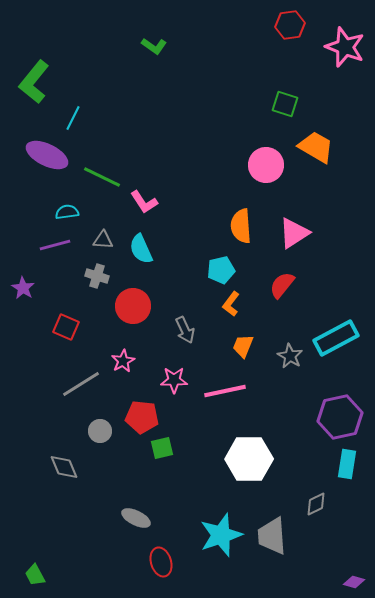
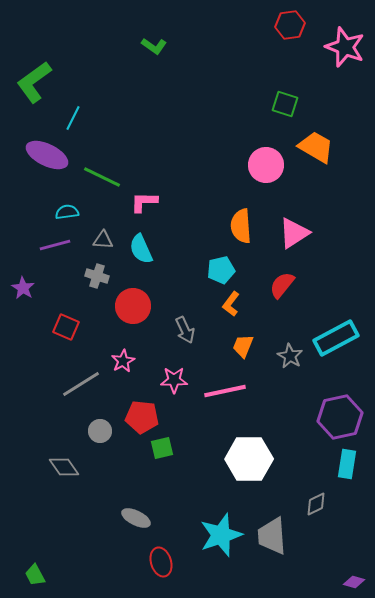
green L-shape at (34, 82): rotated 15 degrees clockwise
pink L-shape at (144, 202): rotated 124 degrees clockwise
gray diamond at (64, 467): rotated 12 degrees counterclockwise
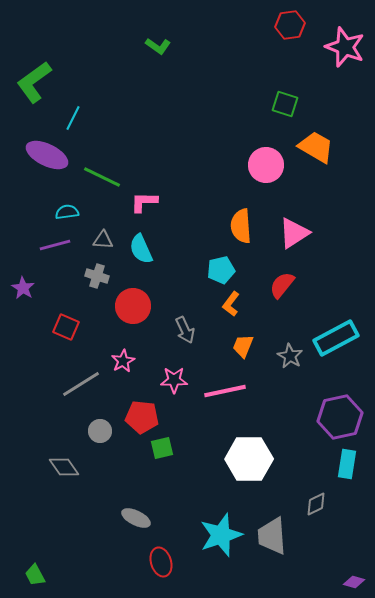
green L-shape at (154, 46): moved 4 px right
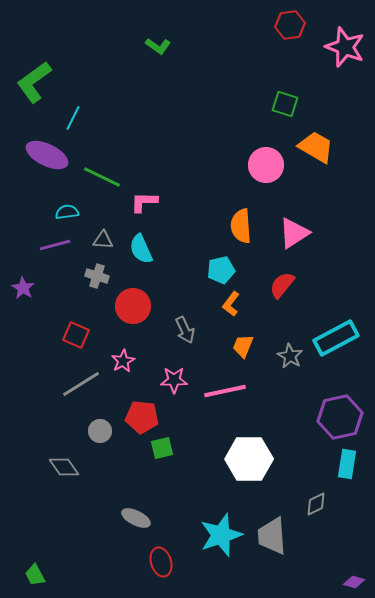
red square at (66, 327): moved 10 px right, 8 px down
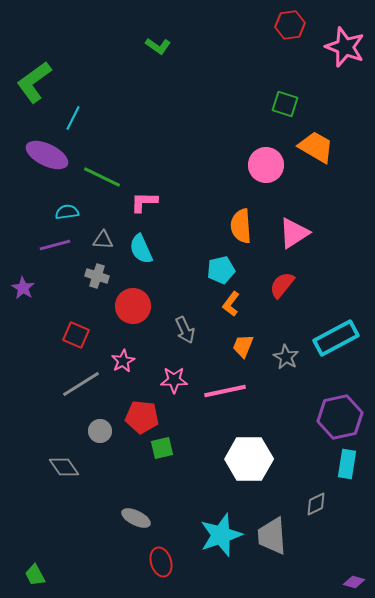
gray star at (290, 356): moved 4 px left, 1 px down
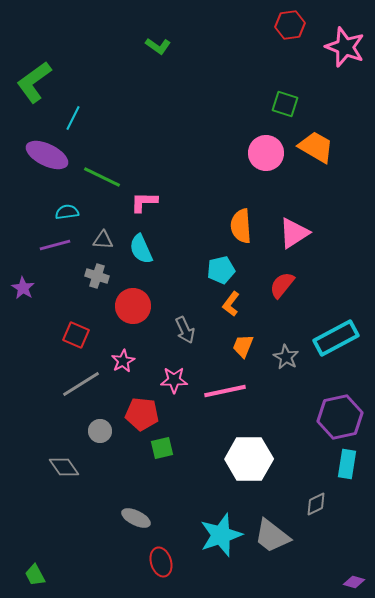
pink circle at (266, 165): moved 12 px up
red pentagon at (142, 417): moved 3 px up
gray trapezoid at (272, 536): rotated 48 degrees counterclockwise
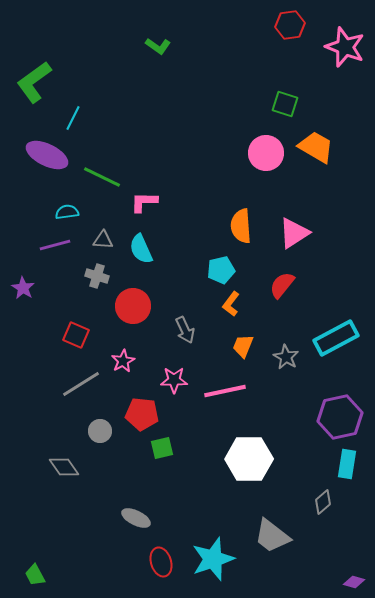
gray diamond at (316, 504): moved 7 px right, 2 px up; rotated 15 degrees counterclockwise
cyan star at (221, 535): moved 8 px left, 24 px down
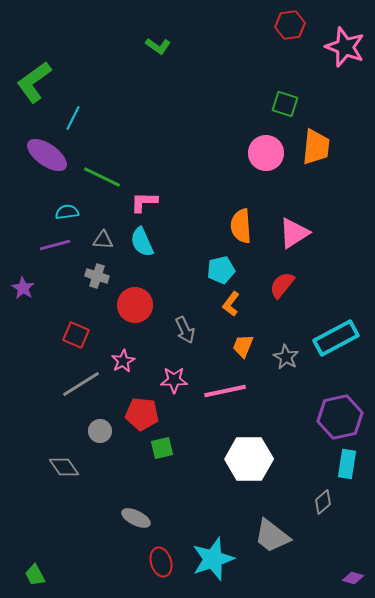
orange trapezoid at (316, 147): rotated 66 degrees clockwise
purple ellipse at (47, 155): rotated 9 degrees clockwise
cyan semicircle at (141, 249): moved 1 px right, 7 px up
red circle at (133, 306): moved 2 px right, 1 px up
purple diamond at (354, 582): moved 1 px left, 4 px up
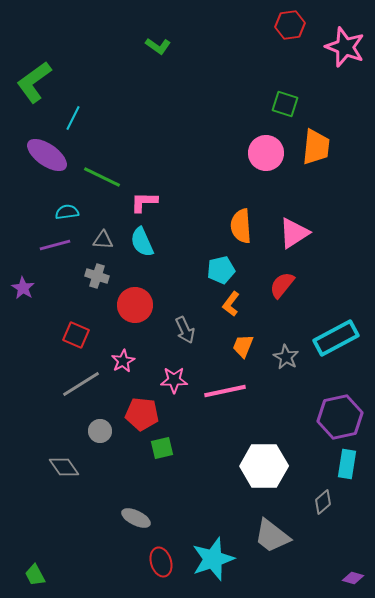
white hexagon at (249, 459): moved 15 px right, 7 px down
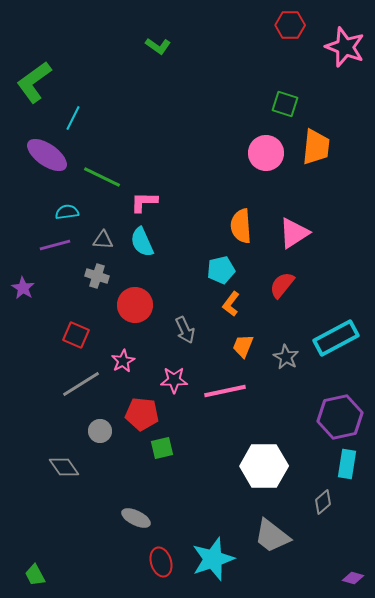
red hexagon at (290, 25): rotated 8 degrees clockwise
